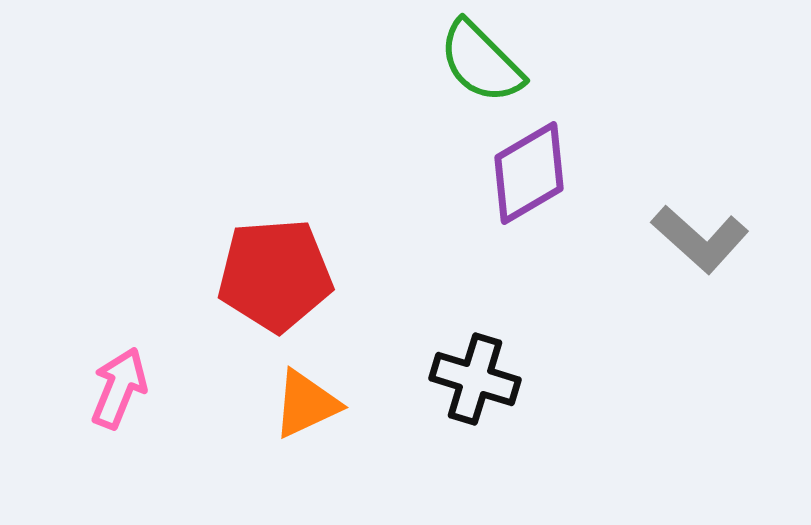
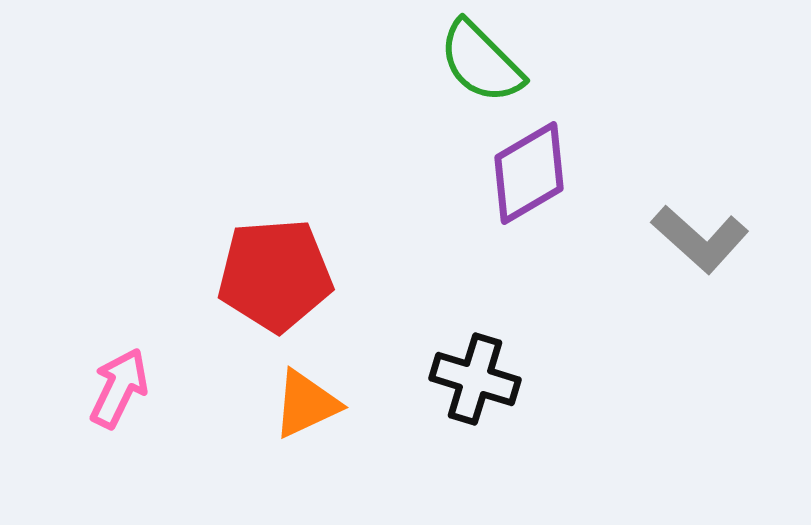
pink arrow: rotated 4 degrees clockwise
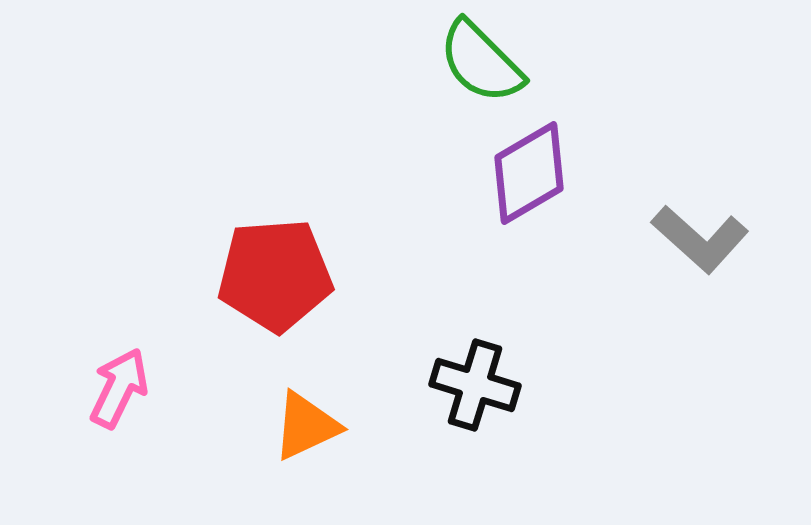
black cross: moved 6 px down
orange triangle: moved 22 px down
